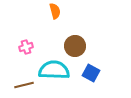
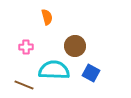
orange semicircle: moved 8 px left, 6 px down
pink cross: rotated 16 degrees clockwise
brown line: rotated 36 degrees clockwise
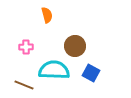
orange semicircle: moved 2 px up
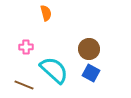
orange semicircle: moved 1 px left, 2 px up
brown circle: moved 14 px right, 3 px down
cyan semicircle: rotated 40 degrees clockwise
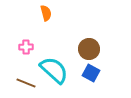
brown line: moved 2 px right, 2 px up
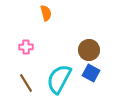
brown circle: moved 1 px down
cyan semicircle: moved 5 px right, 9 px down; rotated 104 degrees counterclockwise
brown line: rotated 36 degrees clockwise
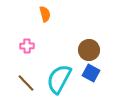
orange semicircle: moved 1 px left, 1 px down
pink cross: moved 1 px right, 1 px up
brown line: rotated 12 degrees counterclockwise
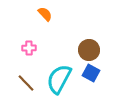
orange semicircle: rotated 28 degrees counterclockwise
pink cross: moved 2 px right, 2 px down
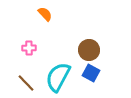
cyan semicircle: moved 1 px left, 2 px up
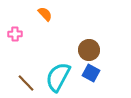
pink cross: moved 14 px left, 14 px up
